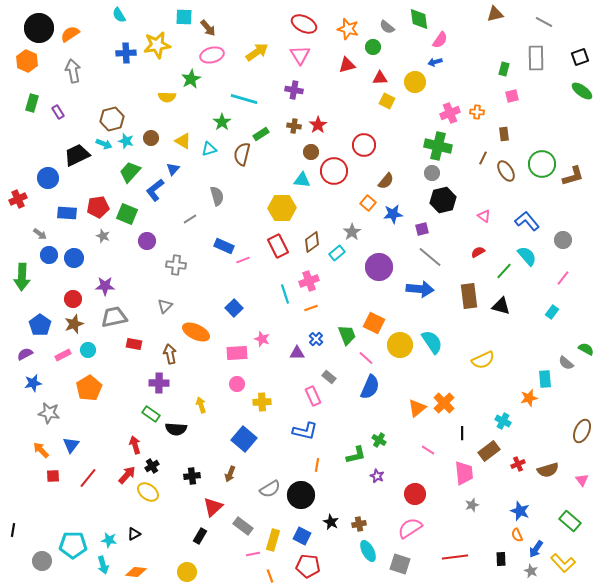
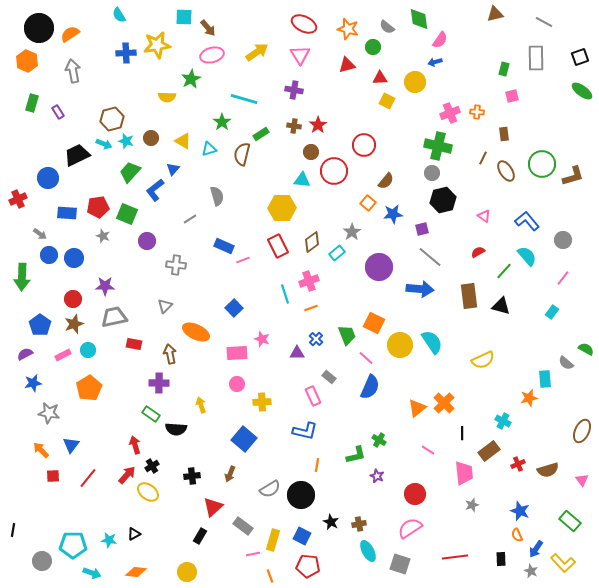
cyan arrow at (103, 565): moved 11 px left, 8 px down; rotated 54 degrees counterclockwise
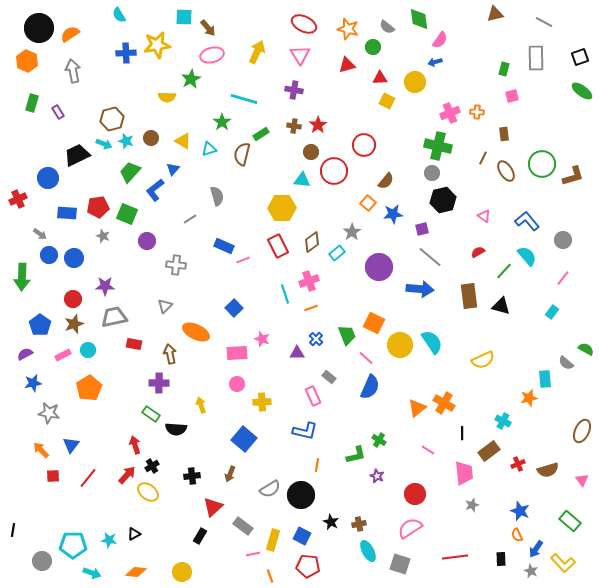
yellow arrow at (257, 52): rotated 30 degrees counterclockwise
orange cross at (444, 403): rotated 15 degrees counterclockwise
yellow circle at (187, 572): moved 5 px left
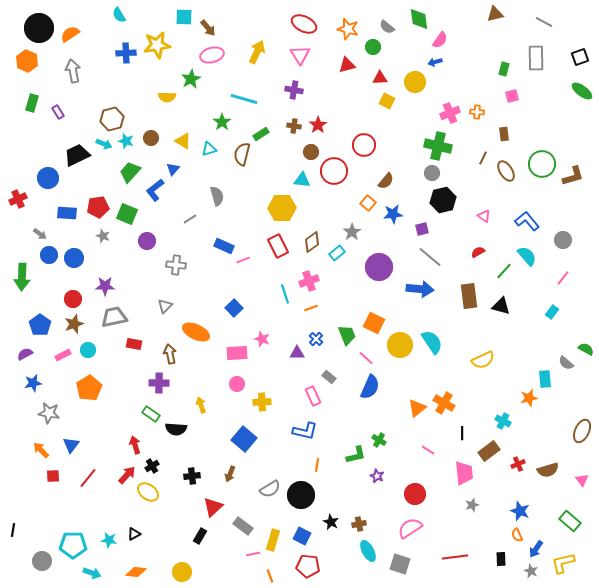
yellow L-shape at (563, 563): rotated 120 degrees clockwise
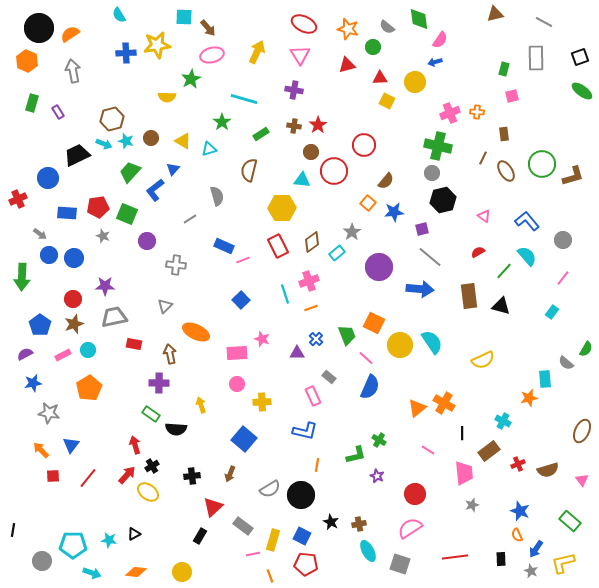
brown semicircle at (242, 154): moved 7 px right, 16 px down
blue star at (393, 214): moved 1 px right, 2 px up
blue square at (234, 308): moved 7 px right, 8 px up
green semicircle at (586, 349): rotated 91 degrees clockwise
red pentagon at (308, 566): moved 2 px left, 2 px up
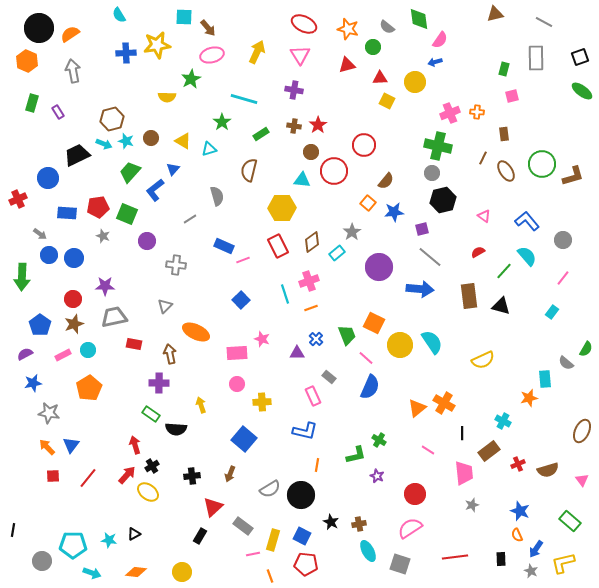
orange arrow at (41, 450): moved 6 px right, 3 px up
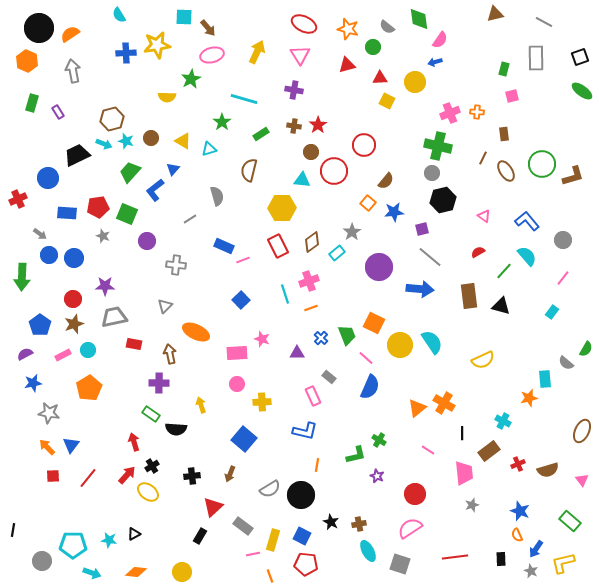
blue cross at (316, 339): moved 5 px right, 1 px up
red arrow at (135, 445): moved 1 px left, 3 px up
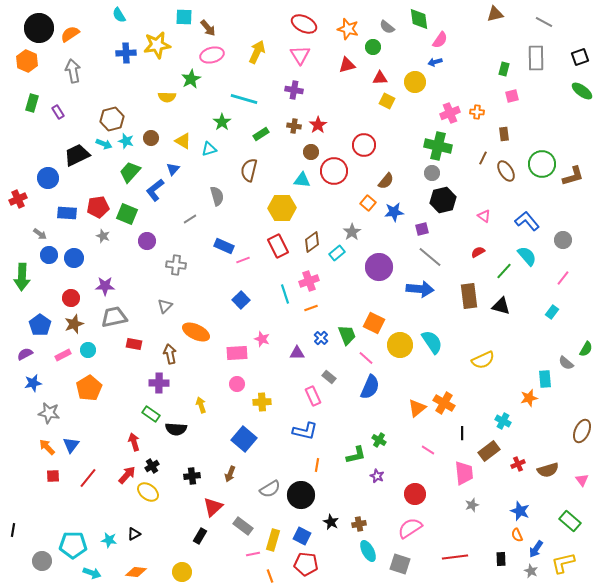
red circle at (73, 299): moved 2 px left, 1 px up
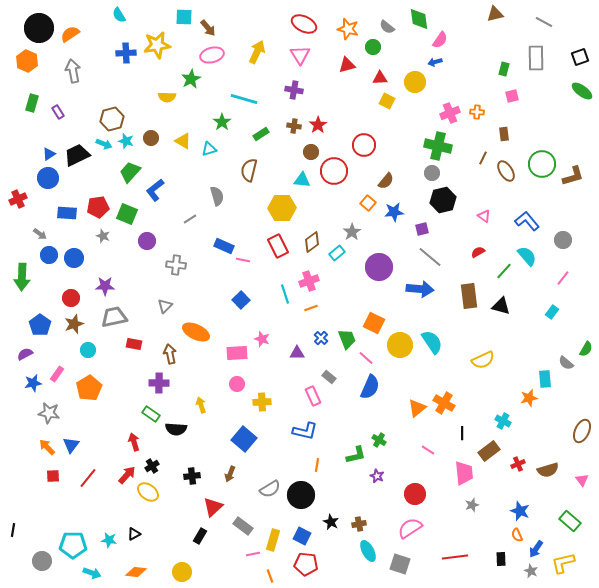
blue triangle at (173, 169): moved 124 px left, 15 px up; rotated 16 degrees clockwise
pink line at (243, 260): rotated 32 degrees clockwise
green trapezoid at (347, 335): moved 4 px down
pink rectangle at (63, 355): moved 6 px left, 19 px down; rotated 28 degrees counterclockwise
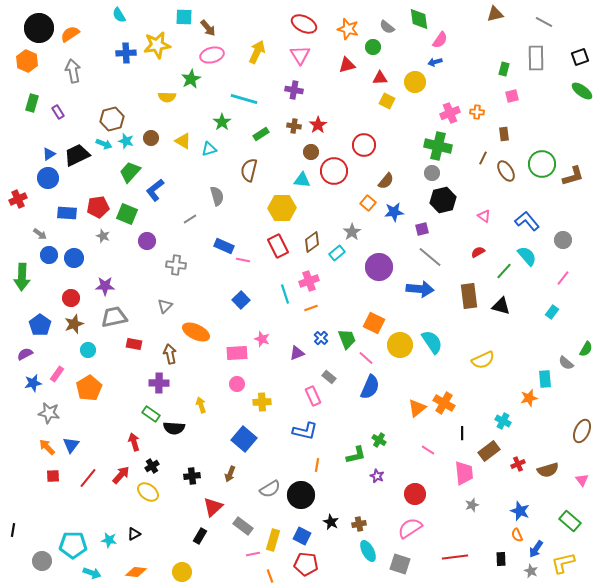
purple triangle at (297, 353): rotated 21 degrees counterclockwise
black semicircle at (176, 429): moved 2 px left, 1 px up
red arrow at (127, 475): moved 6 px left
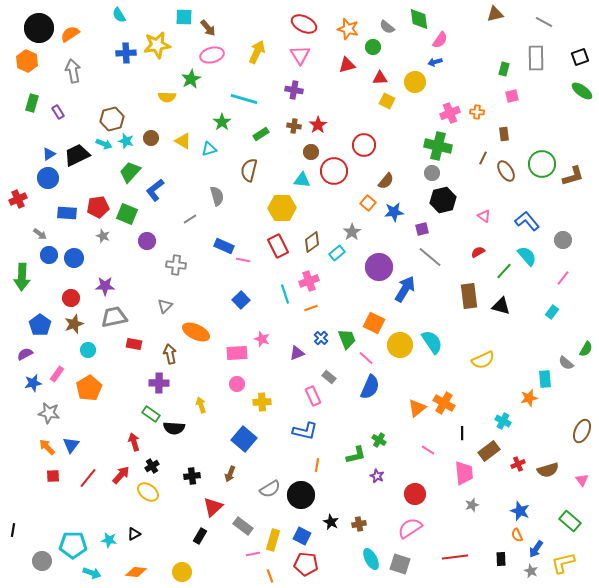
blue arrow at (420, 289): moved 15 px left; rotated 64 degrees counterclockwise
cyan ellipse at (368, 551): moved 3 px right, 8 px down
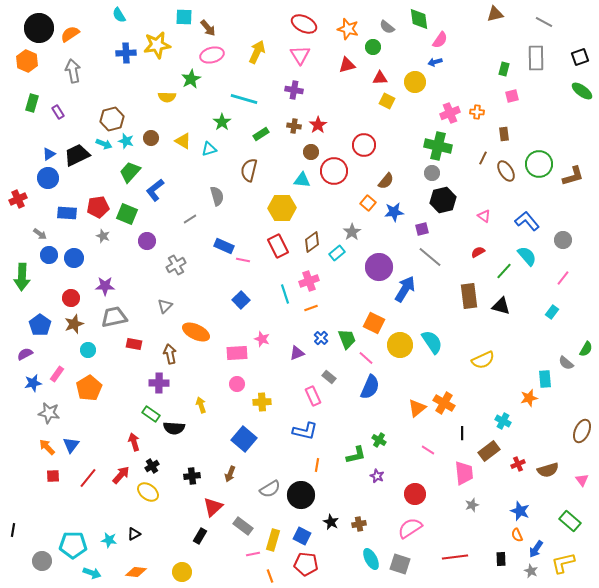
green circle at (542, 164): moved 3 px left
gray cross at (176, 265): rotated 36 degrees counterclockwise
